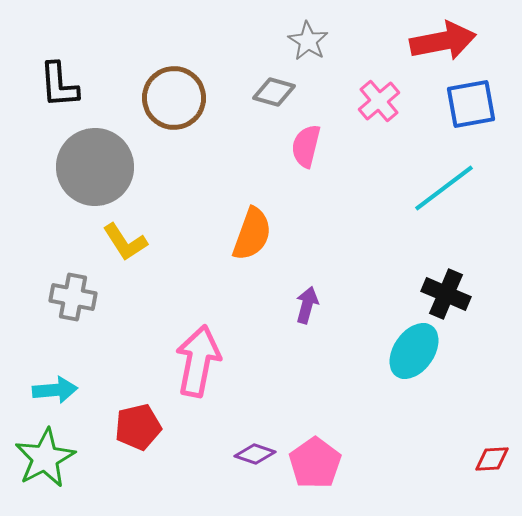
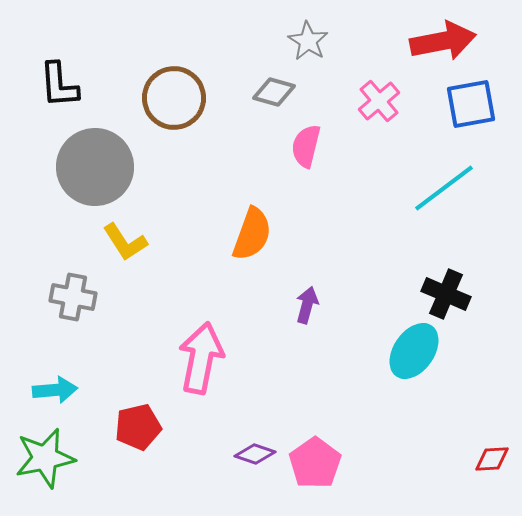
pink arrow: moved 3 px right, 3 px up
green star: rotated 16 degrees clockwise
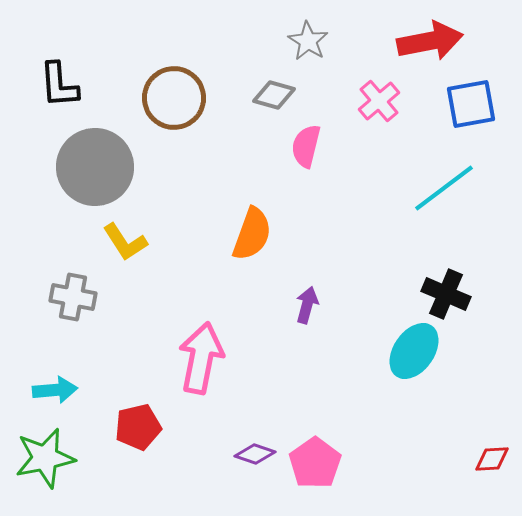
red arrow: moved 13 px left
gray diamond: moved 3 px down
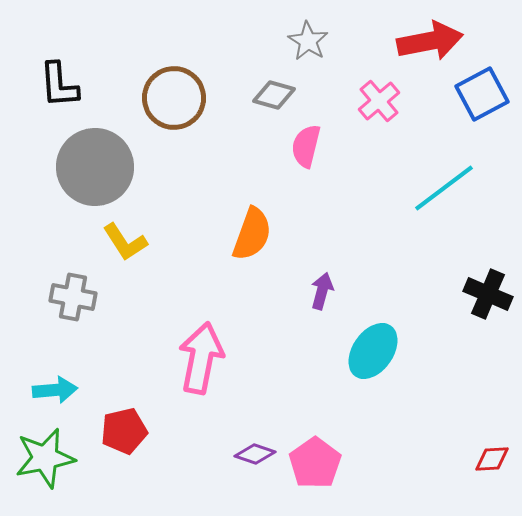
blue square: moved 11 px right, 10 px up; rotated 18 degrees counterclockwise
black cross: moved 42 px right
purple arrow: moved 15 px right, 14 px up
cyan ellipse: moved 41 px left
red pentagon: moved 14 px left, 4 px down
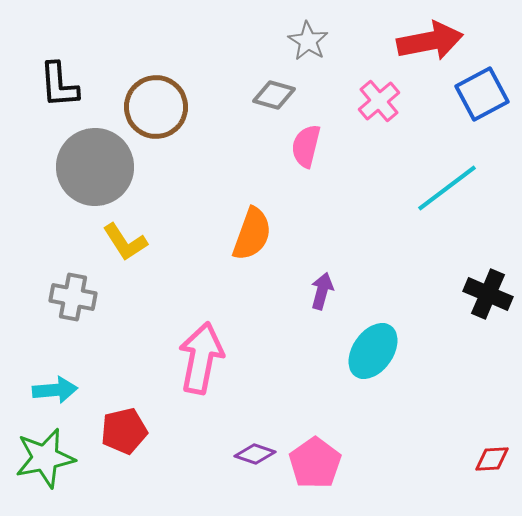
brown circle: moved 18 px left, 9 px down
cyan line: moved 3 px right
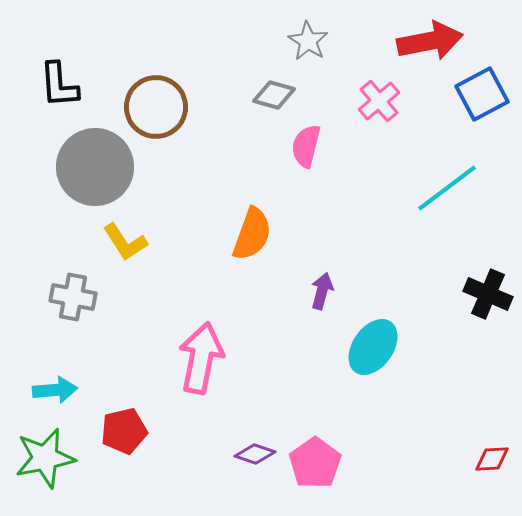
cyan ellipse: moved 4 px up
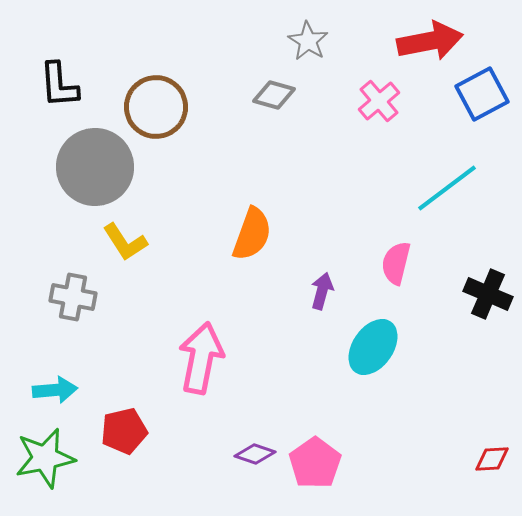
pink semicircle: moved 90 px right, 117 px down
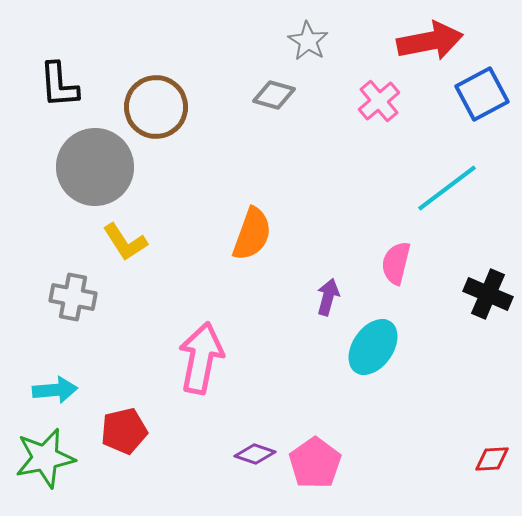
purple arrow: moved 6 px right, 6 px down
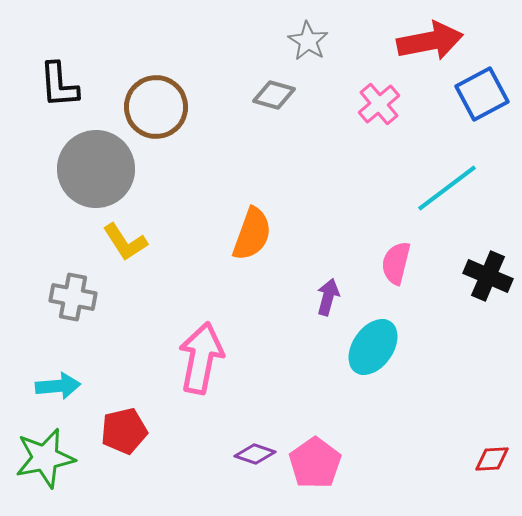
pink cross: moved 3 px down
gray circle: moved 1 px right, 2 px down
black cross: moved 18 px up
cyan arrow: moved 3 px right, 4 px up
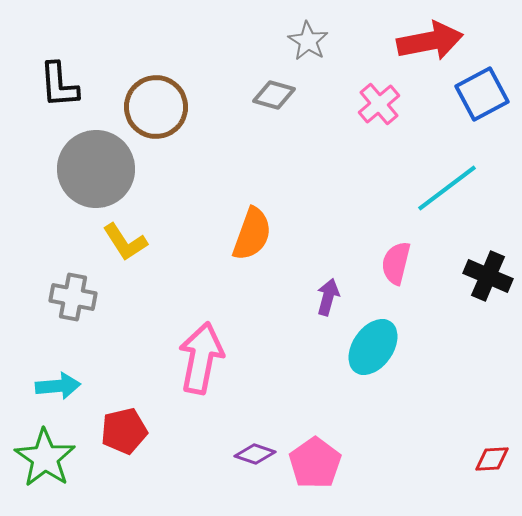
green star: rotated 26 degrees counterclockwise
